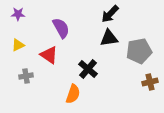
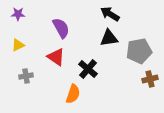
black arrow: rotated 78 degrees clockwise
red triangle: moved 7 px right, 2 px down
brown cross: moved 3 px up
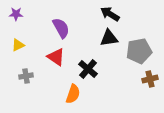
purple star: moved 2 px left
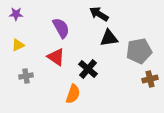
black arrow: moved 11 px left
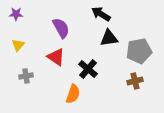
black arrow: moved 2 px right
yellow triangle: rotated 24 degrees counterclockwise
brown cross: moved 15 px left, 2 px down
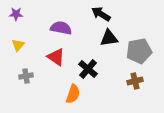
purple semicircle: rotated 50 degrees counterclockwise
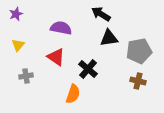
purple star: rotated 24 degrees counterclockwise
brown cross: moved 3 px right; rotated 28 degrees clockwise
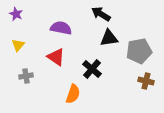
purple star: rotated 24 degrees counterclockwise
black cross: moved 4 px right
brown cross: moved 8 px right
